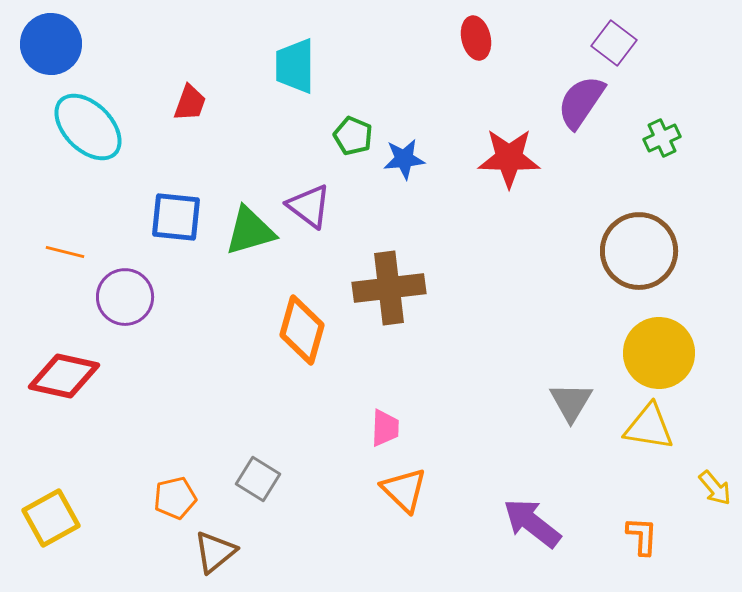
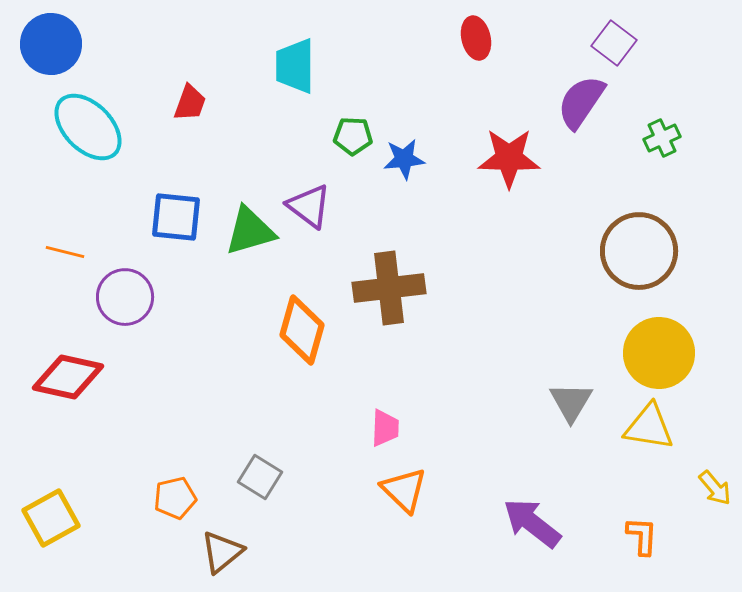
green pentagon: rotated 21 degrees counterclockwise
red diamond: moved 4 px right, 1 px down
gray square: moved 2 px right, 2 px up
brown triangle: moved 7 px right
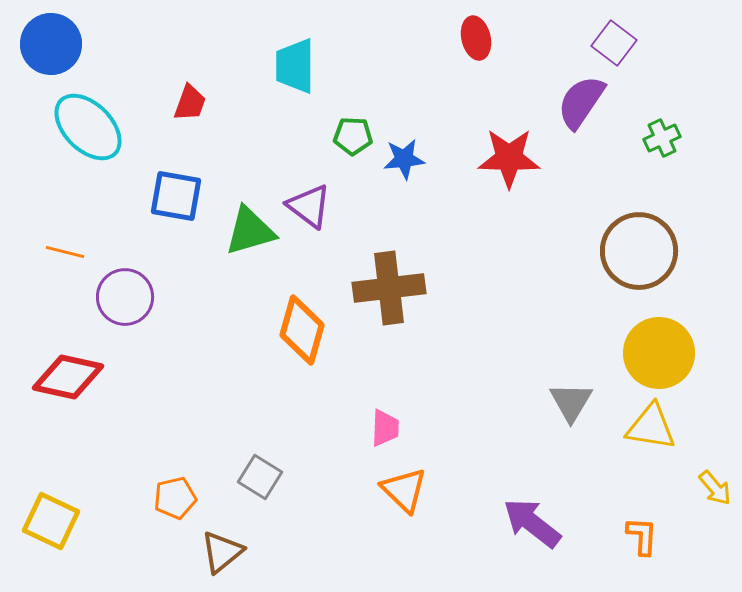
blue square: moved 21 px up; rotated 4 degrees clockwise
yellow triangle: moved 2 px right
yellow square: moved 3 px down; rotated 36 degrees counterclockwise
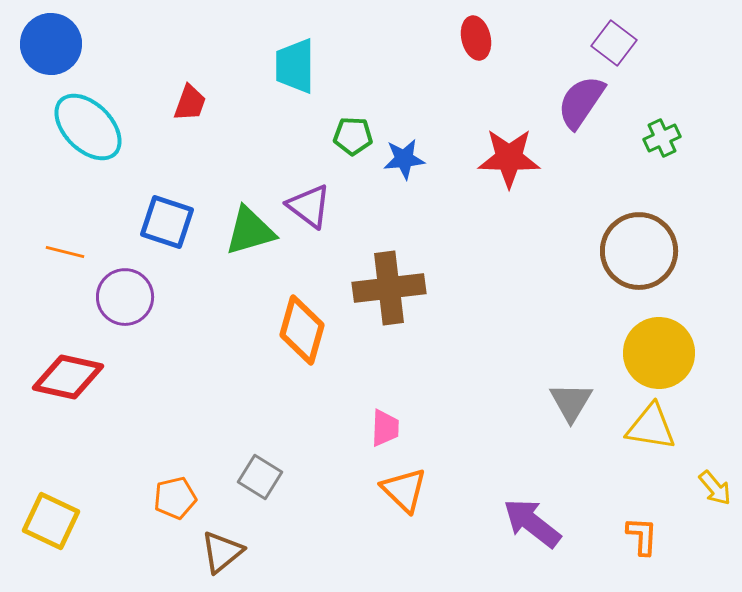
blue square: moved 9 px left, 26 px down; rotated 8 degrees clockwise
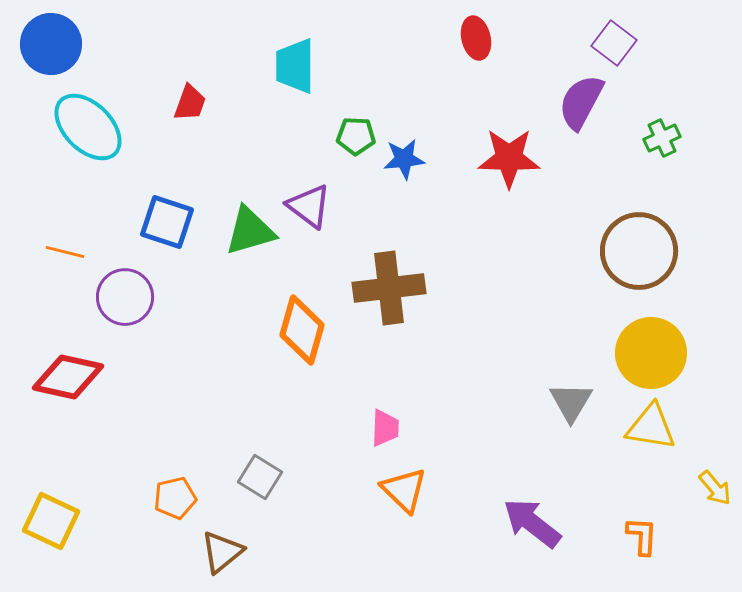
purple semicircle: rotated 6 degrees counterclockwise
green pentagon: moved 3 px right
yellow circle: moved 8 px left
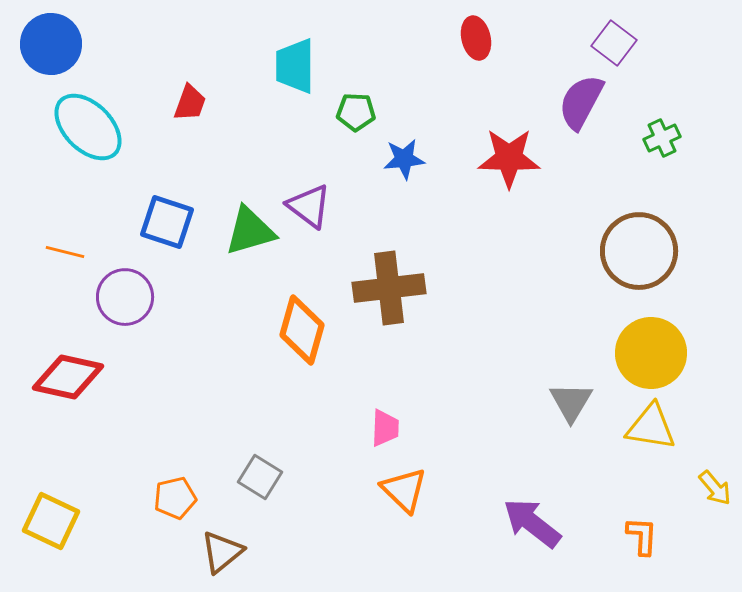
green pentagon: moved 24 px up
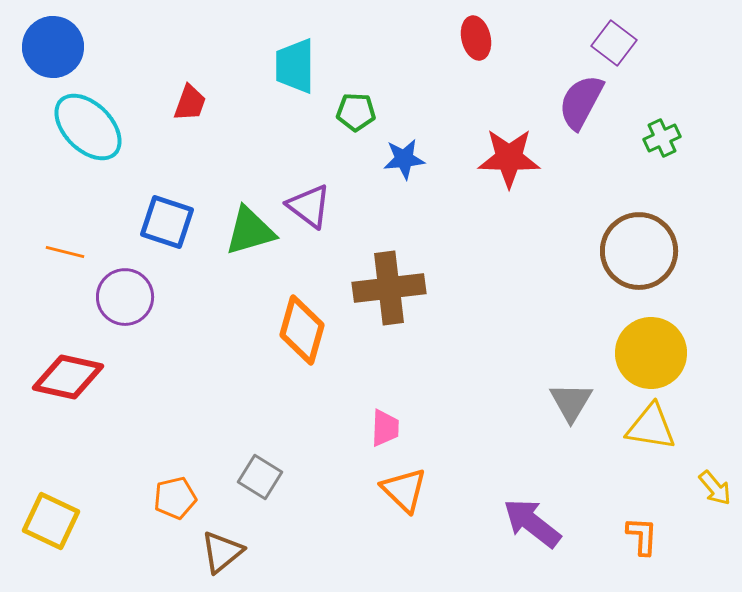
blue circle: moved 2 px right, 3 px down
